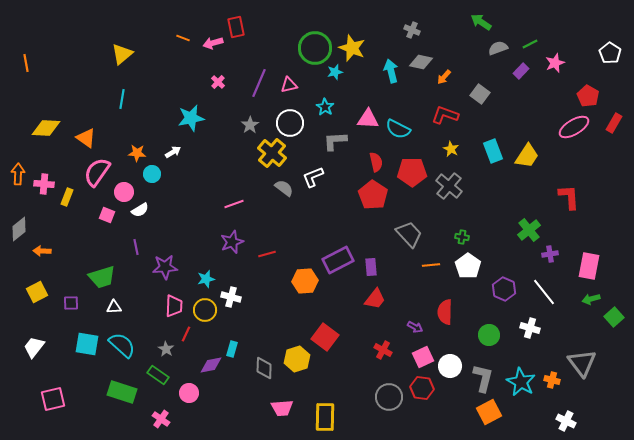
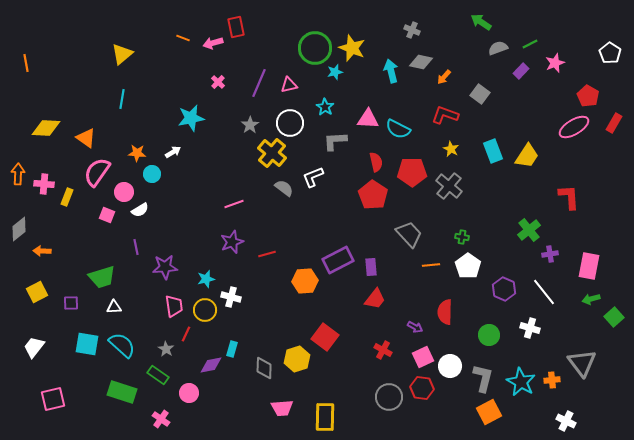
pink trapezoid at (174, 306): rotated 10 degrees counterclockwise
orange cross at (552, 380): rotated 21 degrees counterclockwise
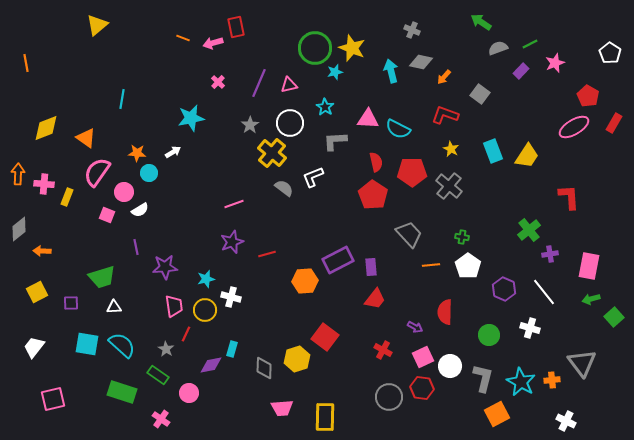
yellow triangle at (122, 54): moved 25 px left, 29 px up
yellow diamond at (46, 128): rotated 24 degrees counterclockwise
cyan circle at (152, 174): moved 3 px left, 1 px up
orange square at (489, 412): moved 8 px right, 2 px down
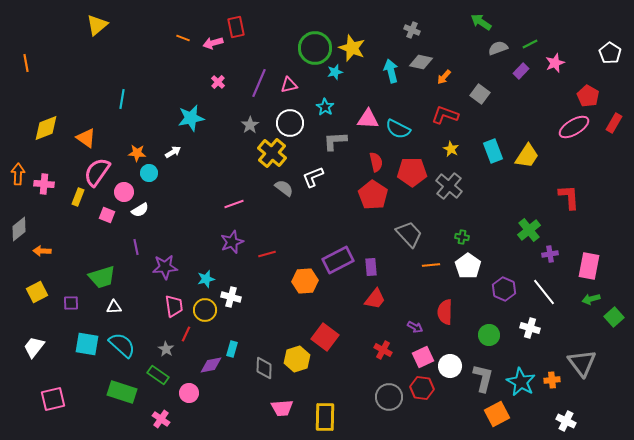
yellow rectangle at (67, 197): moved 11 px right
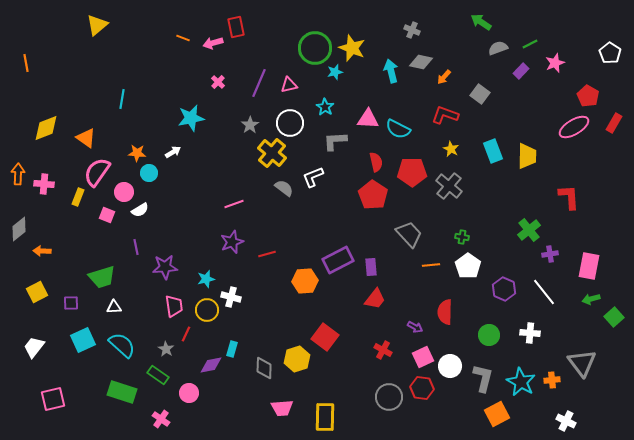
yellow trapezoid at (527, 156): rotated 32 degrees counterclockwise
yellow circle at (205, 310): moved 2 px right
white cross at (530, 328): moved 5 px down; rotated 12 degrees counterclockwise
cyan square at (87, 344): moved 4 px left, 4 px up; rotated 35 degrees counterclockwise
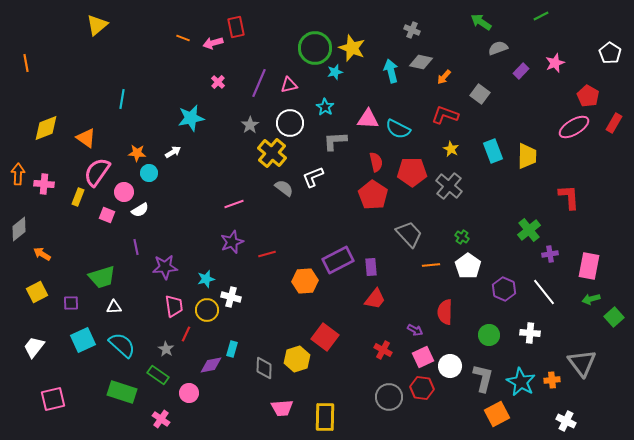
green line at (530, 44): moved 11 px right, 28 px up
green cross at (462, 237): rotated 24 degrees clockwise
orange arrow at (42, 251): moved 3 px down; rotated 30 degrees clockwise
purple arrow at (415, 327): moved 3 px down
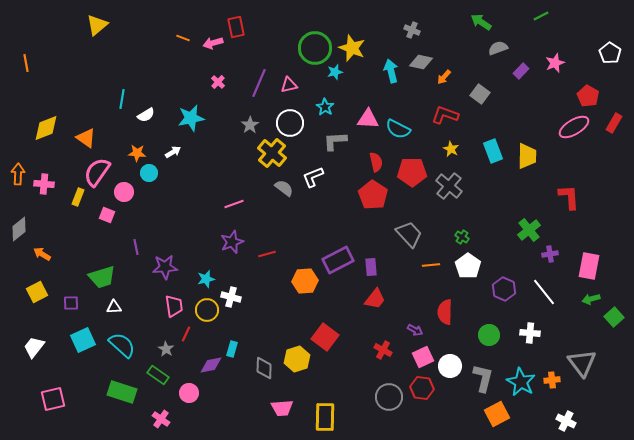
white semicircle at (140, 210): moved 6 px right, 95 px up
